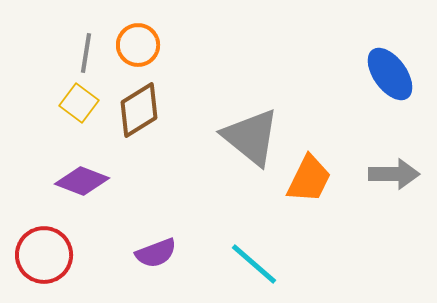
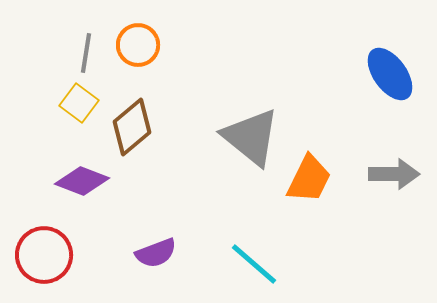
brown diamond: moved 7 px left, 17 px down; rotated 8 degrees counterclockwise
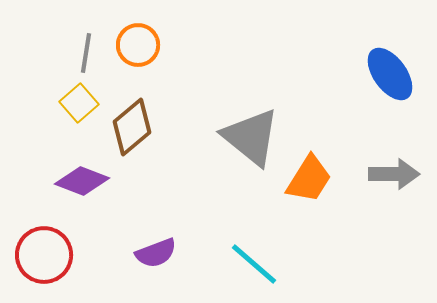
yellow square: rotated 12 degrees clockwise
orange trapezoid: rotated 6 degrees clockwise
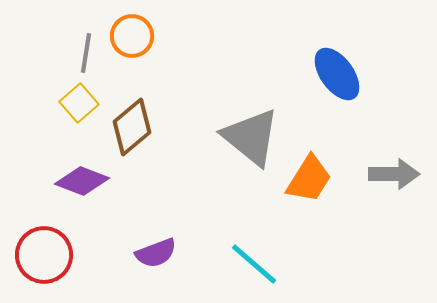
orange circle: moved 6 px left, 9 px up
blue ellipse: moved 53 px left
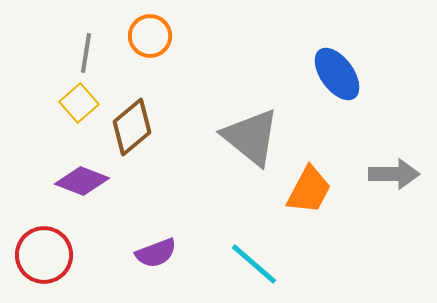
orange circle: moved 18 px right
orange trapezoid: moved 11 px down; rotated 4 degrees counterclockwise
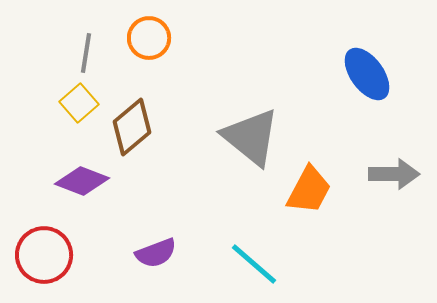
orange circle: moved 1 px left, 2 px down
blue ellipse: moved 30 px right
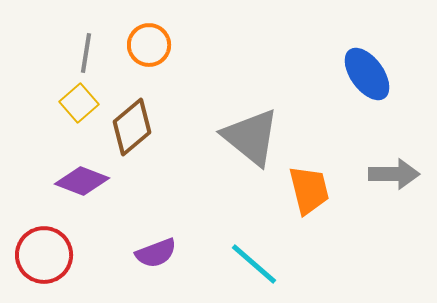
orange circle: moved 7 px down
orange trapezoid: rotated 42 degrees counterclockwise
